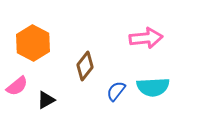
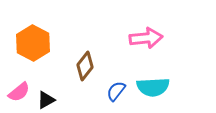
pink semicircle: moved 2 px right, 6 px down
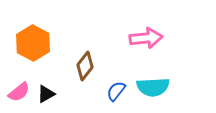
black triangle: moved 6 px up
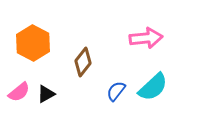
brown diamond: moved 2 px left, 4 px up
cyan semicircle: rotated 40 degrees counterclockwise
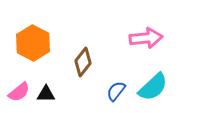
black triangle: rotated 30 degrees clockwise
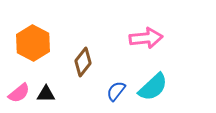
pink semicircle: moved 1 px down
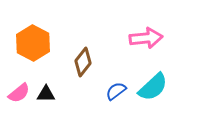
blue semicircle: rotated 15 degrees clockwise
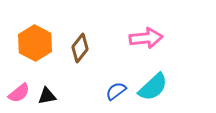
orange hexagon: moved 2 px right
brown diamond: moved 3 px left, 14 px up
black triangle: moved 1 px right, 2 px down; rotated 12 degrees counterclockwise
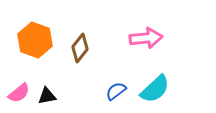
orange hexagon: moved 3 px up; rotated 8 degrees counterclockwise
cyan semicircle: moved 2 px right, 2 px down
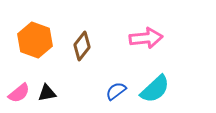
brown diamond: moved 2 px right, 2 px up
black triangle: moved 3 px up
